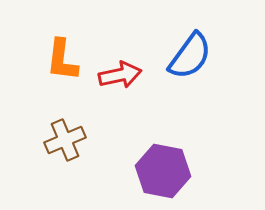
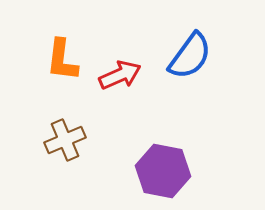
red arrow: rotated 12 degrees counterclockwise
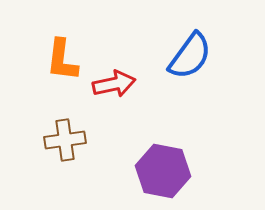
red arrow: moved 6 px left, 9 px down; rotated 12 degrees clockwise
brown cross: rotated 15 degrees clockwise
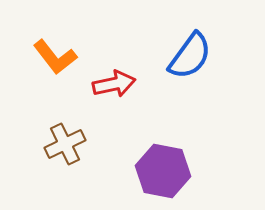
orange L-shape: moved 7 px left, 3 px up; rotated 45 degrees counterclockwise
brown cross: moved 4 px down; rotated 18 degrees counterclockwise
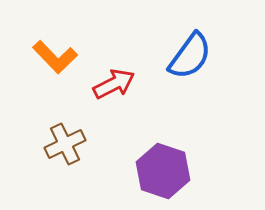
orange L-shape: rotated 6 degrees counterclockwise
red arrow: rotated 15 degrees counterclockwise
purple hexagon: rotated 8 degrees clockwise
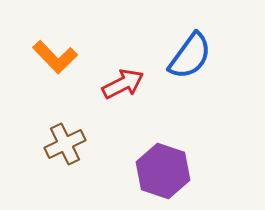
red arrow: moved 9 px right
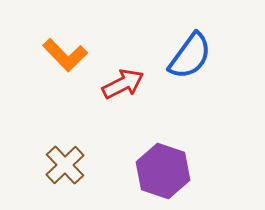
orange L-shape: moved 10 px right, 2 px up
brown cross: moved 21 px down; rotated 18 degrees counterclockwise
